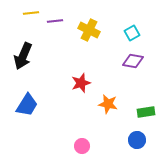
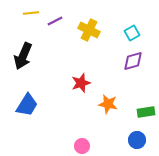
purple line: rotated 21 degrees counterclockwise
purple diamond: rotated 25 degrees counterclockwise
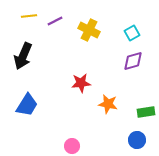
yellow line: moved 2 px left, 3 px down
red star: rotated 12 degrees clockwise
pink circle: moved 10 px left
